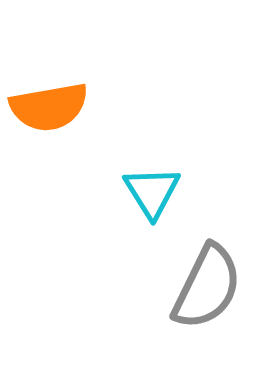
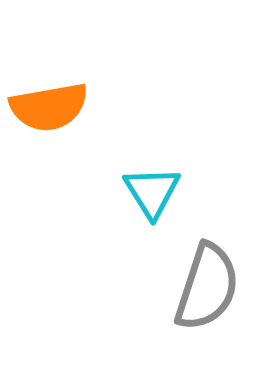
gray semicircle: rotated 8 degrees counterclockwise
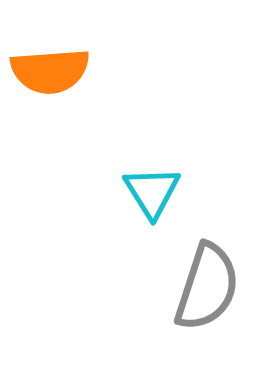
orange semicircle: moved 1 px right, 36 px up; rotated 6 degrees clockwise
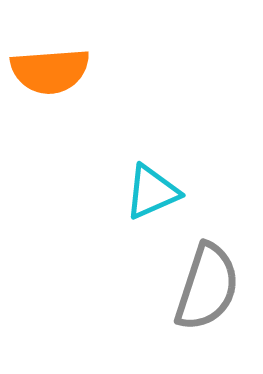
cyan triangle: rotated 38 degrees clockwise
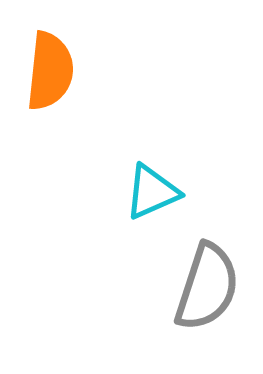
orange semicircle: rotated 80 degrees counterclockwise
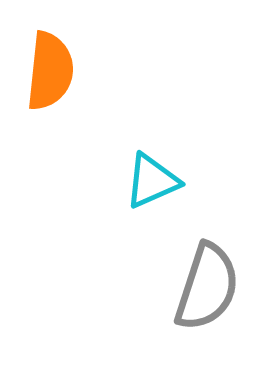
cyan triangle: moved 11 px up
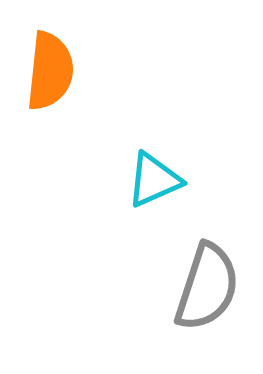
cyan triangle: moved 2 px right, 1 px up
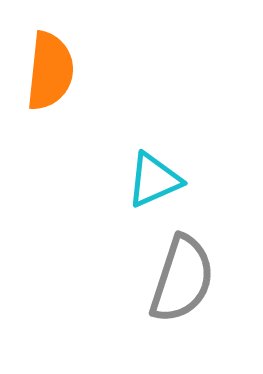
gray semicircle: moved 25 px left, 8 px up
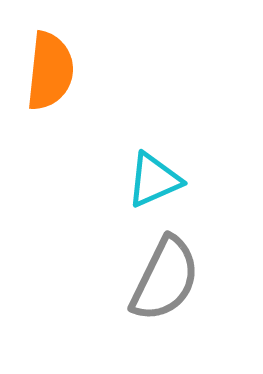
gray semicircle: moved 17 px left; rotated 8 degrees clockwise
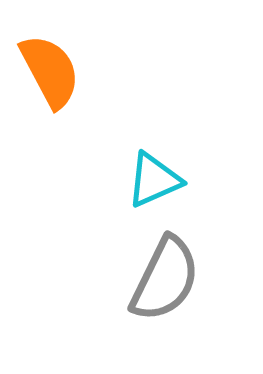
orange semicircle: rotated 34 degrees counterclockwise
